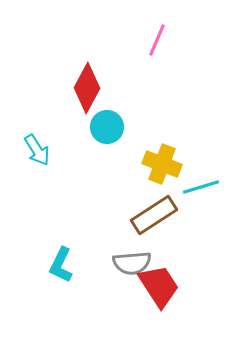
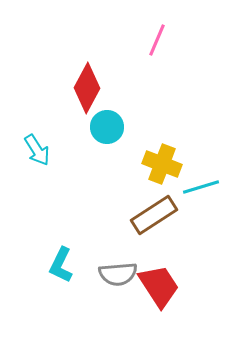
gray semicircle: moved 14 px left, 11 px down
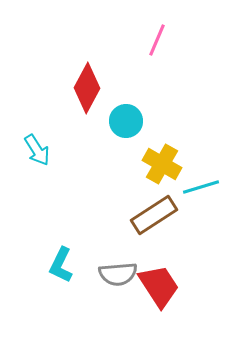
cyan circle: moved 19 px right, 6 px up
yellow cross: rotated 9 degrees clockwise
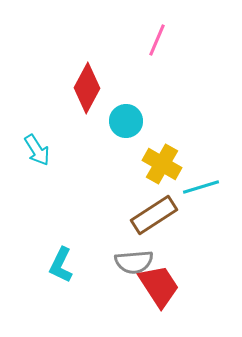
gray semicircle: moved 16 px right, 12 px up
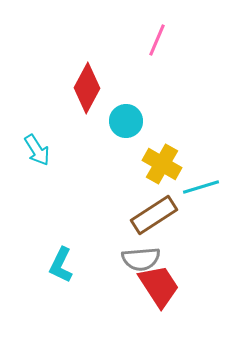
gray semicircle: moved 7 px right, 3 px up
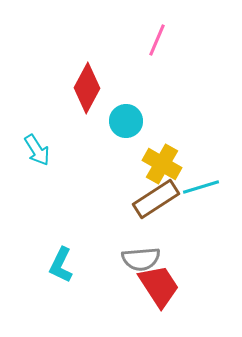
brown rectangle: moved 2 px right, 16 px up
